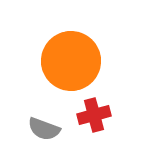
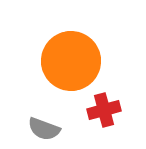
red cross: moved 10 px right, 5 px up
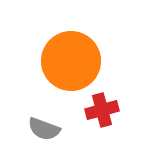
red cross: moved 2 px left
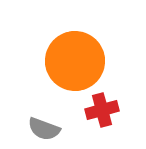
orange circle: moved 4 px right
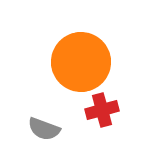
orange circle: moved 6 px right, 1 px down
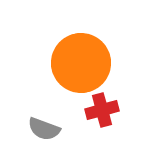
orange circle: moved 1 px down
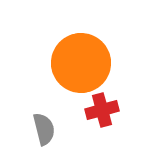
gray semicircle: rotated 124 degrees counterclockwise
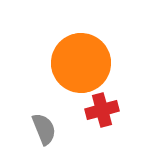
gray semicircle: rotated 8 degrees counterclockwise
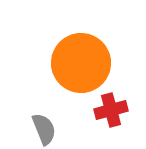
red cross: moved 9 px right
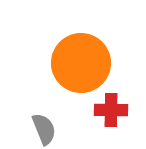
red cross: rotated 16 degrees clockwise
